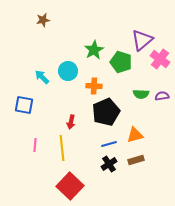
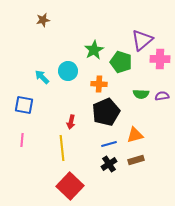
pink cross: rotated 36 degrees counterclockwise
orange cross: moved 5 px right, 2 px up
pink line: moved 13 px left, 5 px up
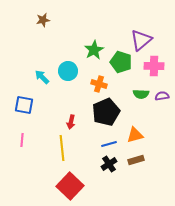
purple triangle: moved 1 px left
pink cross: moved 6 px left, 7 px down
orange cross: rotated 14 degrees clockwise
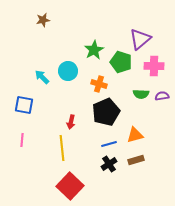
purple triangle: moved 1 px left, 1 px up
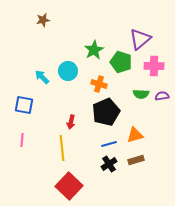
red square: moved 1 px left
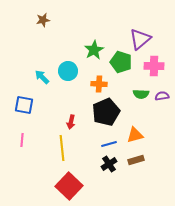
orange cross: rotated 14 degrees counterclockwise
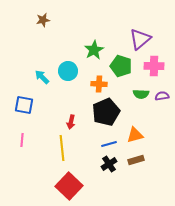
green pentagon: moved 4 px down
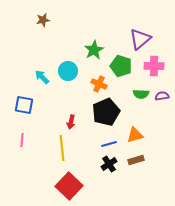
orange cross: rotated 21 degrees clockwise
